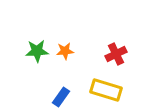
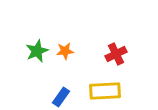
green star: rotated 20 degrees counterclockwise
yellow rectangle: moved 1 px left, 1 px down; rotated 20 degrees counterclockwise
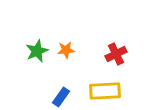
orange star: moved 1 px right, 1 px up
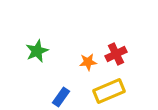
orange star: moved 22 px right, 12 px down
yellow rectangle: moved 4 px right; rotated 20 degrees counterclockwise
